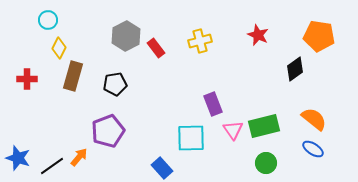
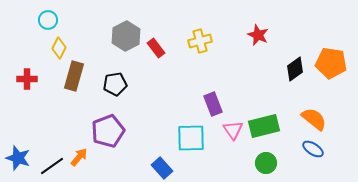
orange pentagon: moved 12 px right, 27 px down
brown rectangle: moved 1 px right
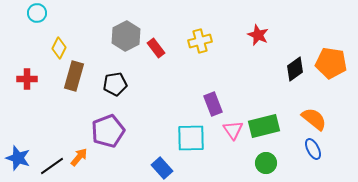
cyan circle: moved 11 px left, 7 px up
blue ellipse: rotated 30 degrees clockwise
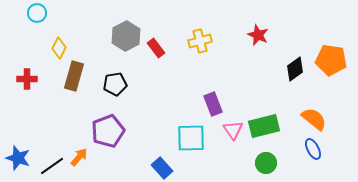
orange pentagon: moved 3 px up
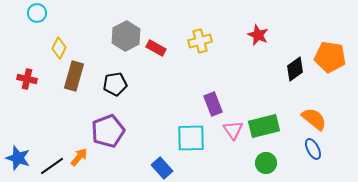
red rectangle: rotated 24 degrees counterclockwise
orange pentagon: moved 1 px left, 3 px up
red cross: rotated 12 degrees clockwise
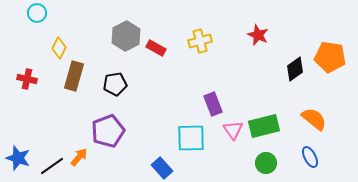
blue ellipse: moved 3 px left, 8 px down
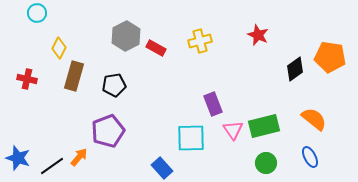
black pentagon: moved 1 px left, 1 px down
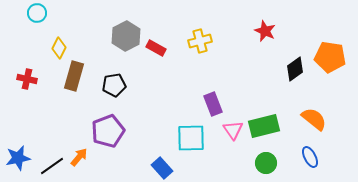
red star: moved 7 px right, 4 px up
blue star: rotated 30 degrees counterclockwise
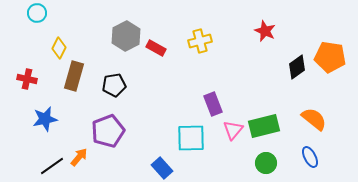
black diamond: moved 2 px right, 2 px up
pink triangle: rotated 15 degrees clockwise
blue star: moved 27 px right, 39 px up
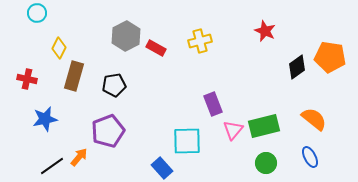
cyan square: moved 4 px left, 3 px down
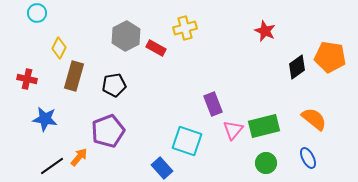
yellow cross: moved 15 px left, 13 px up
blue star: rotated 20 degrees clockwise
cyan square: rotated 20 degrees clockwise
blue ellipse: moved 2 px left, 1 px down
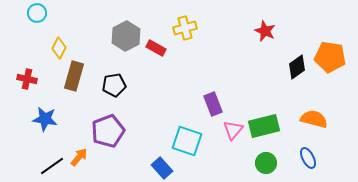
orange semicircle: rotated 24 degrees counterclockwise
